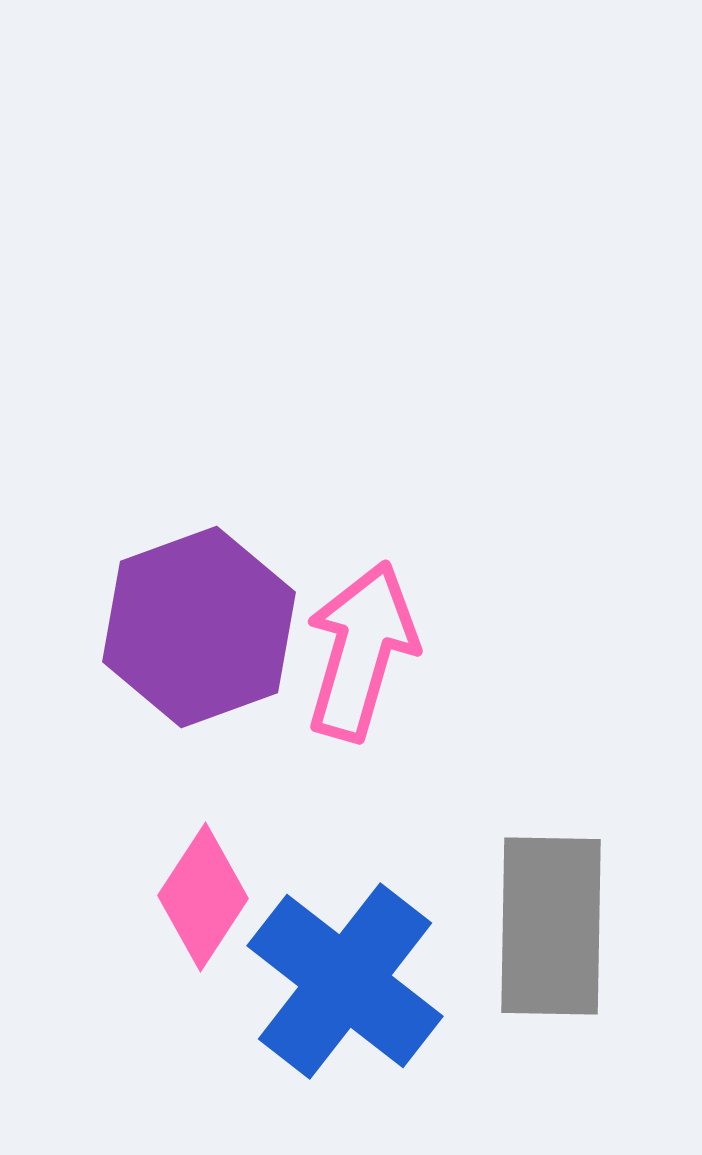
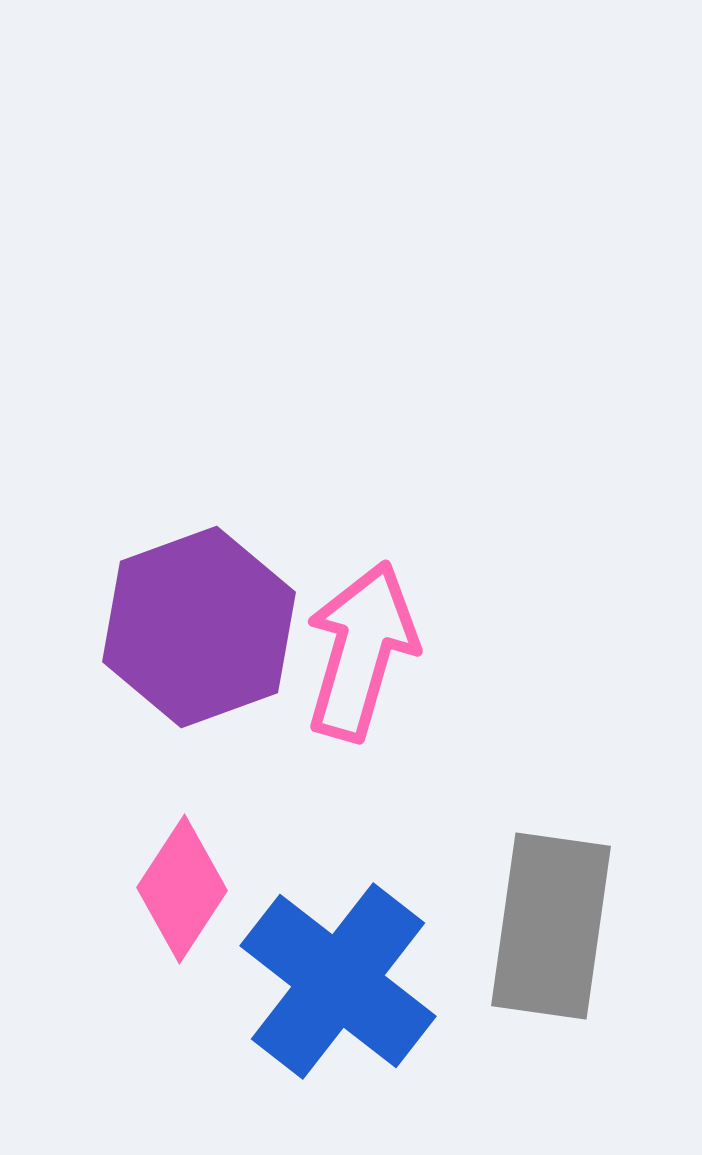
pink diamond: moved 21 px left, 8 px up
gray rectangle: rotated 7 degrees clockwise
blue cross: moved 7 px left
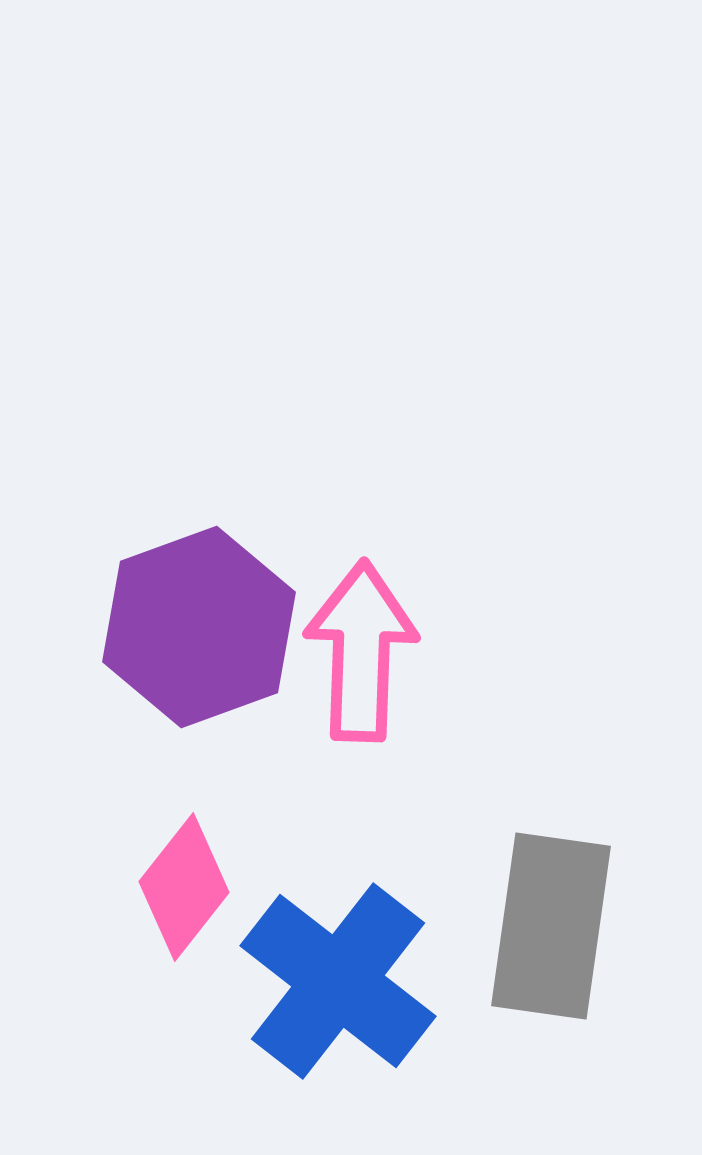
pink arrow: rotated 14 degrees counterclockwise
pink diamond: moved 2 px right, 2 px up; rotated 5 degrees clockwise
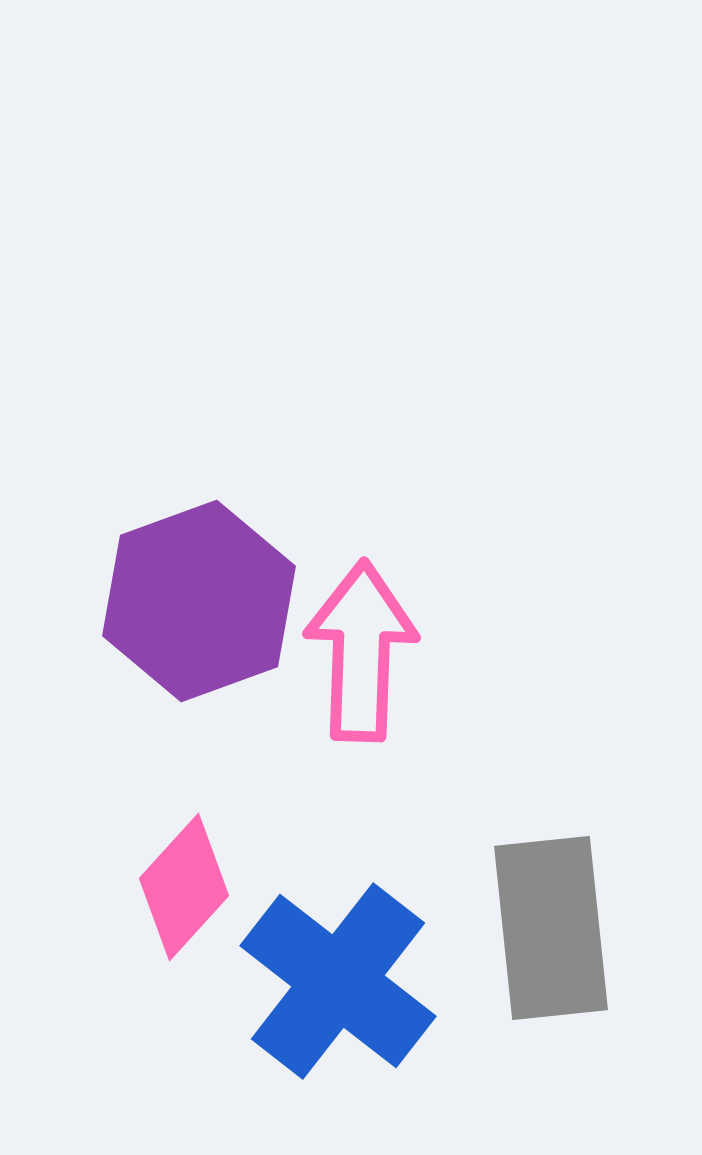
purple hexagon: moved 26 px up
pink diamond: rotated 4 degrees clockwise
gray rectangle: moved 2 px down; rotated 14 degrees counterclockwise
